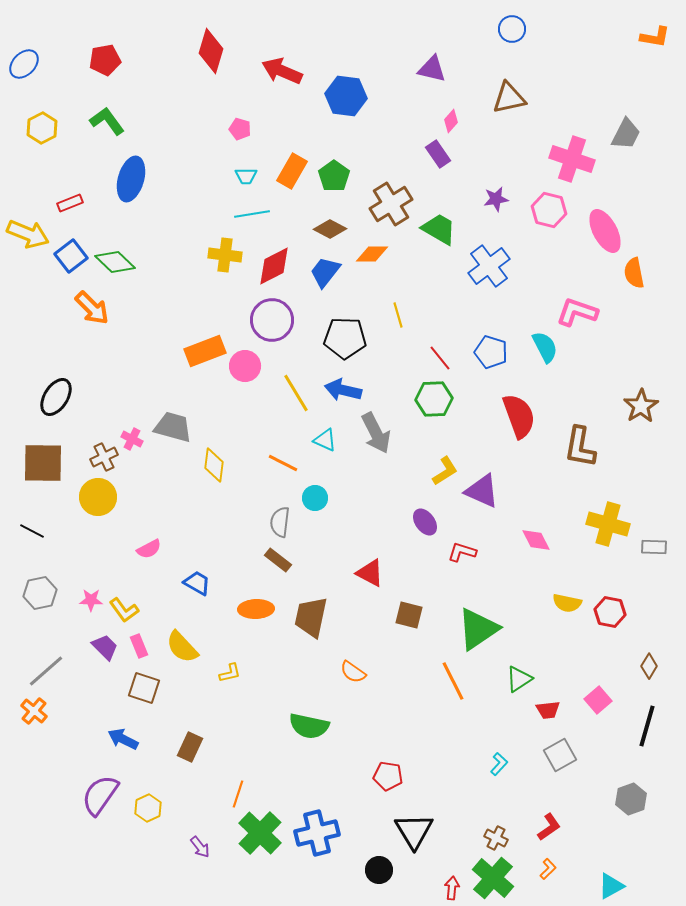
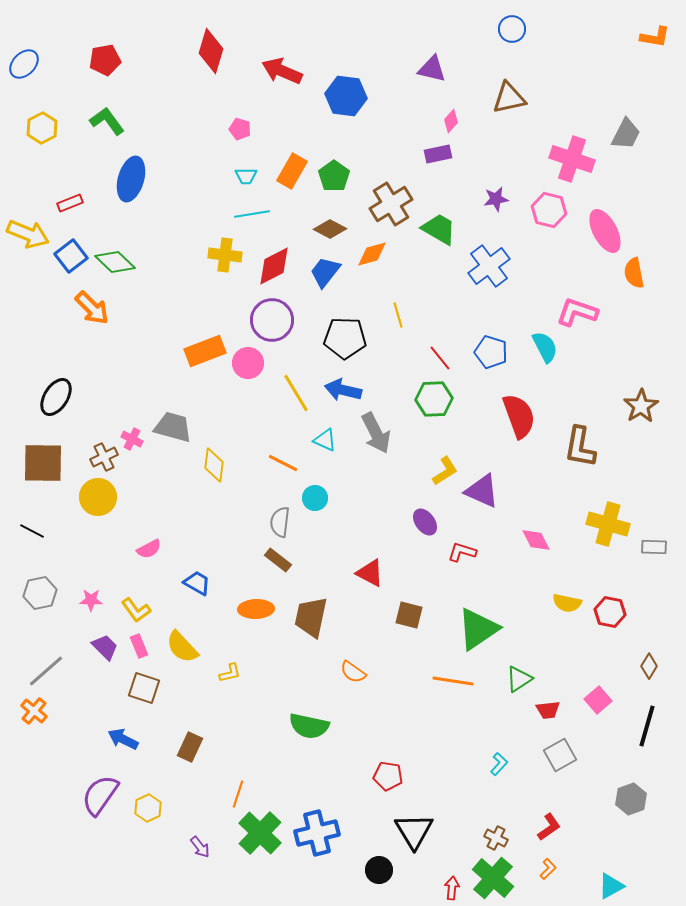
purple rectangle at (438, 154): rotated 68 degrees counterclockwise
orange diamond at (372, 254): rotated 16 degrees counterclockwise
pink circle at (245, 366): moved 3 px right, 3 px up
yellow L-shape at (124, 610): moved 12 px right
orange line at (453, 681): rotated 54 degrees counterclockwise
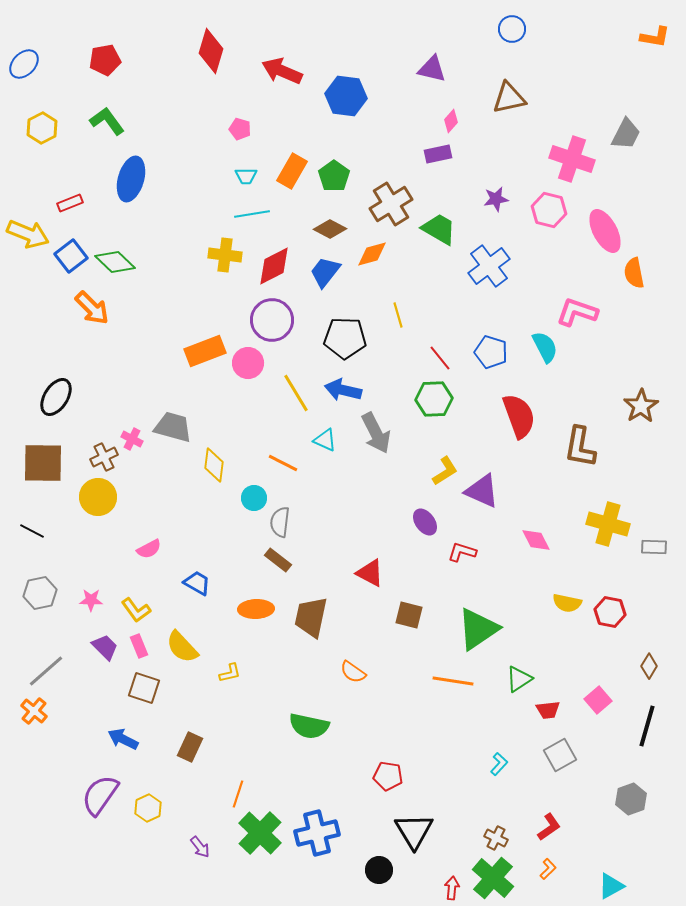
cyan circle at (315, 498): moved 61 px left
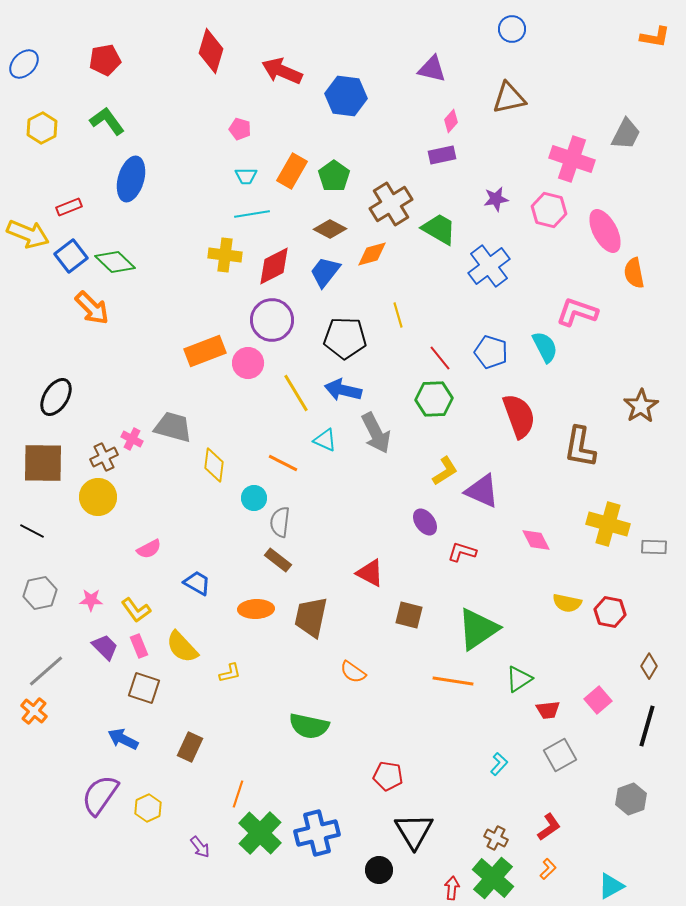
purple rectangle at (438, 154): moved 4 px right, 1 px down
red rectangle at (70, 203): moved 1 px left, 4 px down
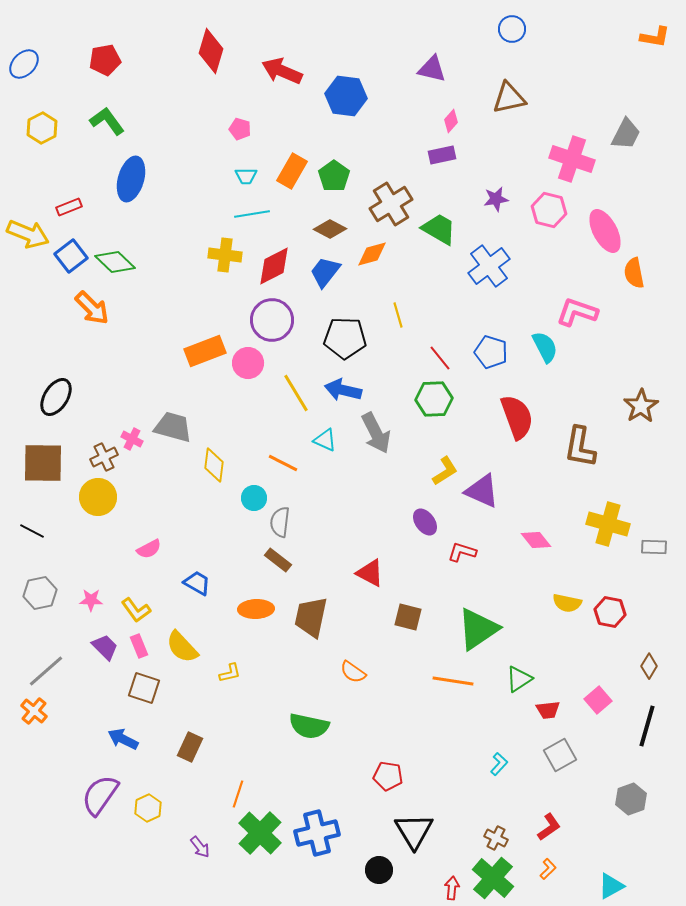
red semicircle at (519, 416): moved 2 px left, 1 px down
pink diamond at (536, 540): rotated 12 degrees counterclockwise
brown square at (409, 615): moved 1 px left, 2 px down
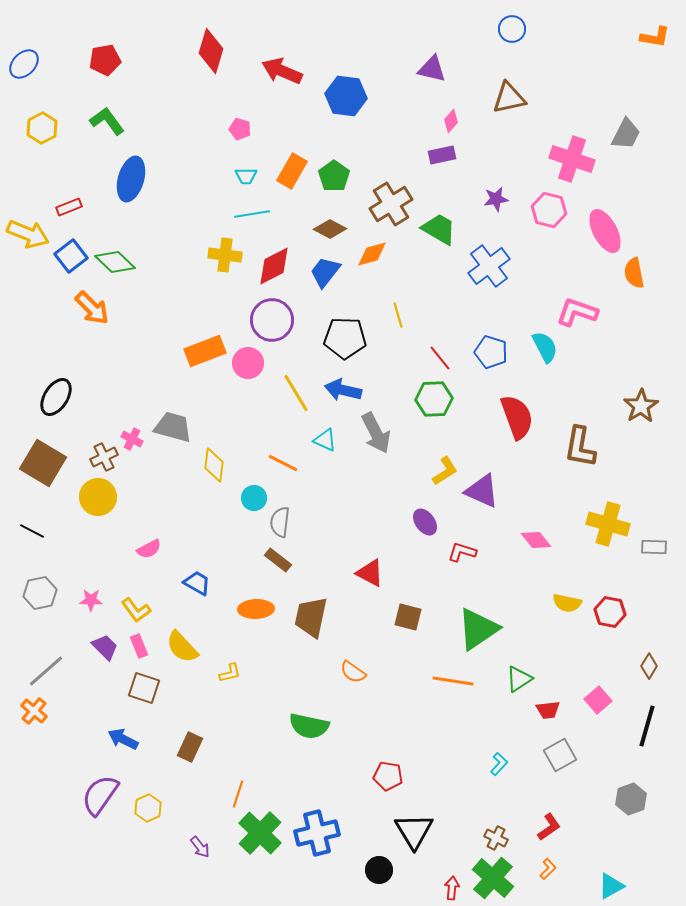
brown square at (43, 463): rotated 30 degrees clockwise
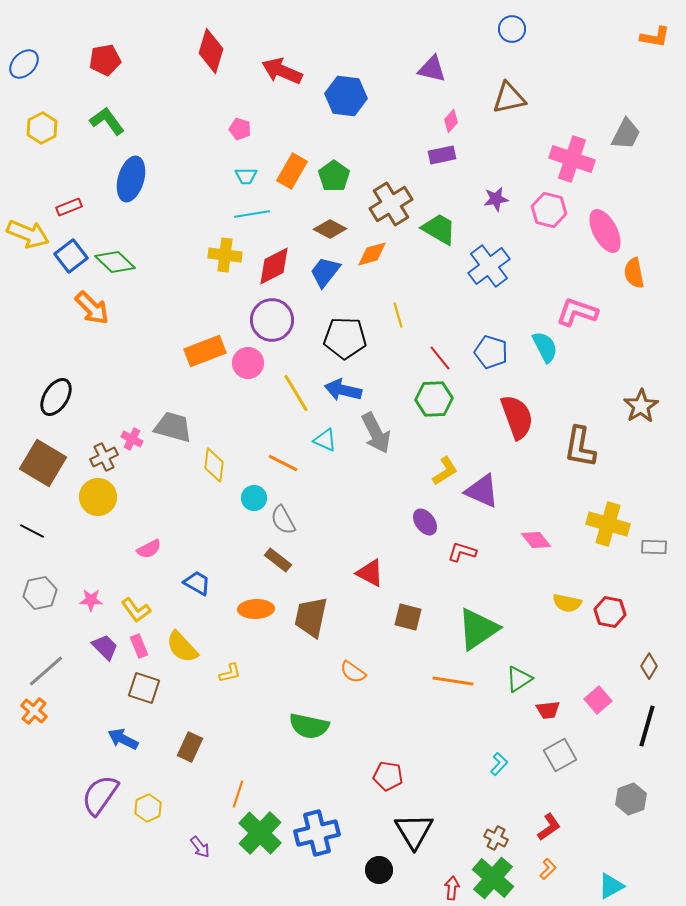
gray semicircle at (280, 522): moved 3 px right, 2 px up; rotated 36 degrees counterclockwise
